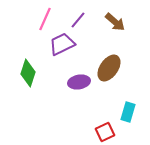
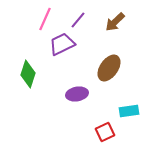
brown arrow: rotated 95 degrees clockwise
green diamond: moved 1 px down
purple ellipse: moved 2 px left, 12 px down
cyan rectangle: moved 1 px right, 1 px up; rotated 66 degrees clockwise
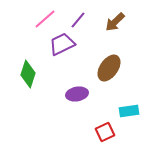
pink line: rotated 25 degrees clockwise
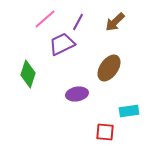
purple line: moved 2 px down; rotated 12 degrees counterclockwise
red square: rotated 30 degrees clockwise
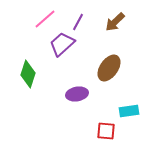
purple trapezoid: rotated 16 degrees counterclockwise
red square: moved 1 px right, 1 px up
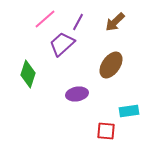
brown ellipse: moved 2 px right, 3 px up
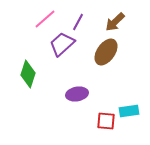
brown ellipse: moved 5 px left, 13 px up
red square: moved 10 px up
